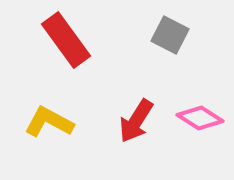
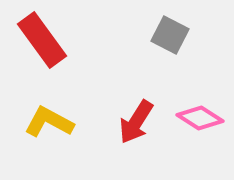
red rectangle: moved 24 px left
red arrow: moved 1 px down
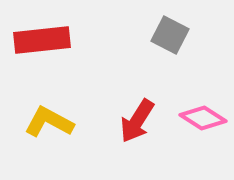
red rectangle: rotated 60 degrees counterclockwise
pink diamond: moved 3 px right
red arrow: moved 1 px right, 1 px up
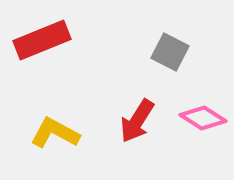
gray square: moved 17 px down
red rectangle: rotated 16 degrees counterclockwise
yellow L-shape: moved 6 px right, 11 px down
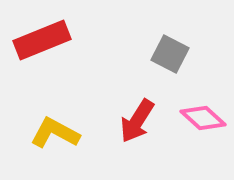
gray square: moved 2 px down
pink diamond: rotated 9 degrees clockwise
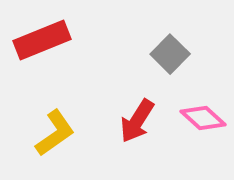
gray square: rotated 18 degrees clockwise
yellow L-shape: rotated 117 degrees clockwise
